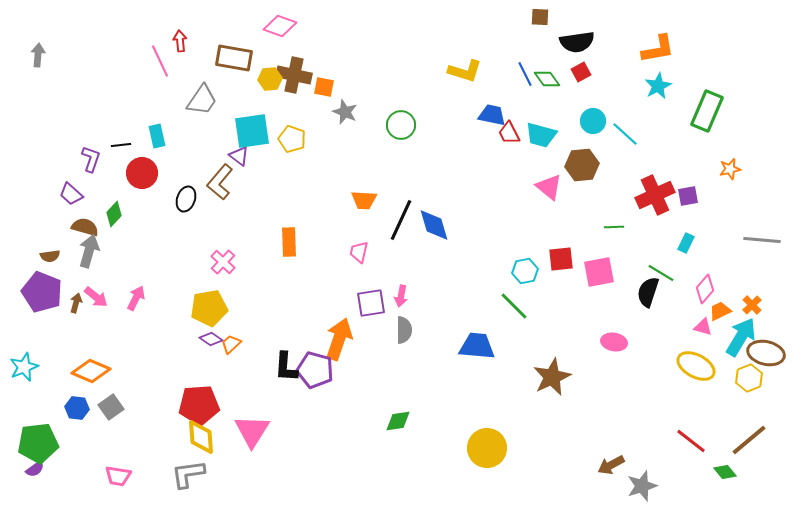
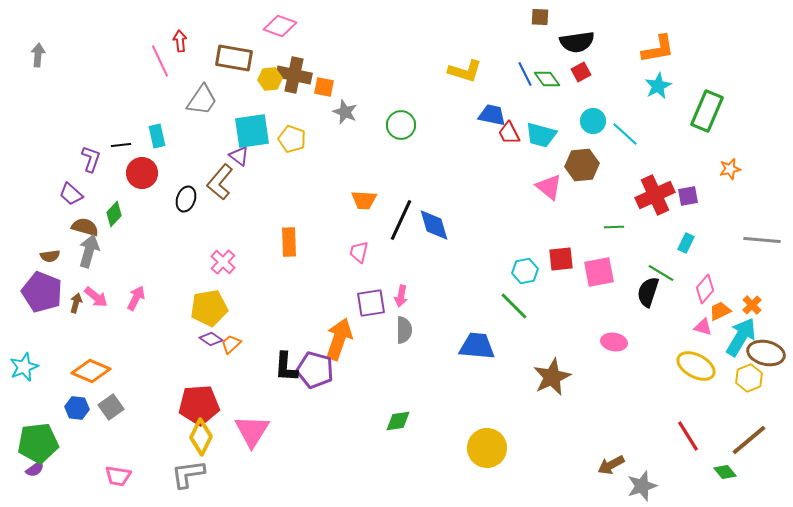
yellow diamond at (201, 437): rotated 30 degrees clockwise
red line at (691, 441): moved 3 px left, 5 px up; rotated 20 degrees clockwise
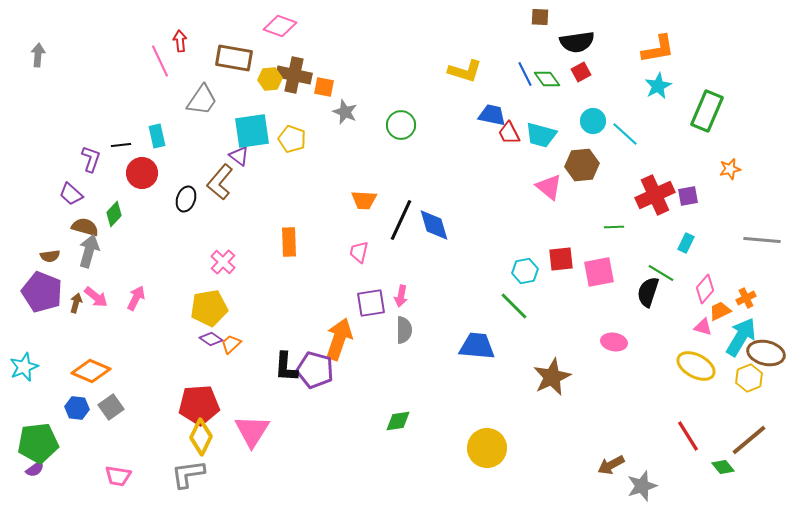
orange cross at (752, 305): moved 6 px left, 7 px up; rotated 18 degrees clockwise
green diamond at (725, 472): moved 2 px left, 5 px up
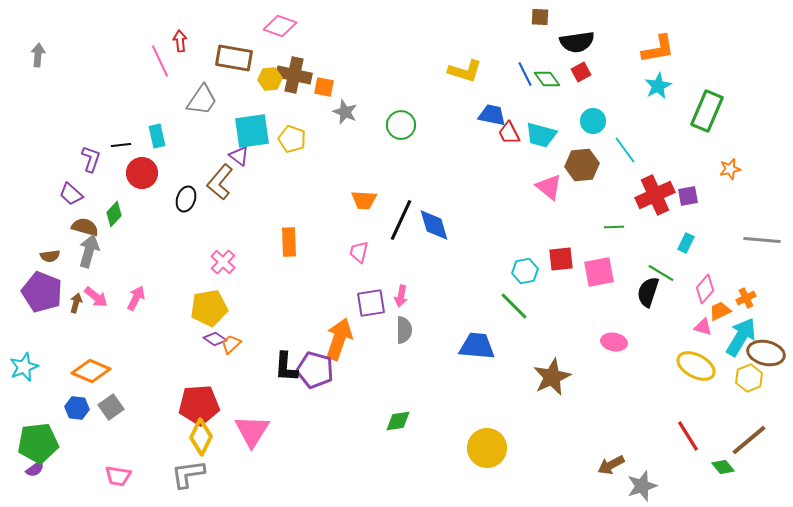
cyan line at (625, 134): moved 16 px down; rotated 12 degrees clockwise
purple diamond at (211, 339): moved 4 px right
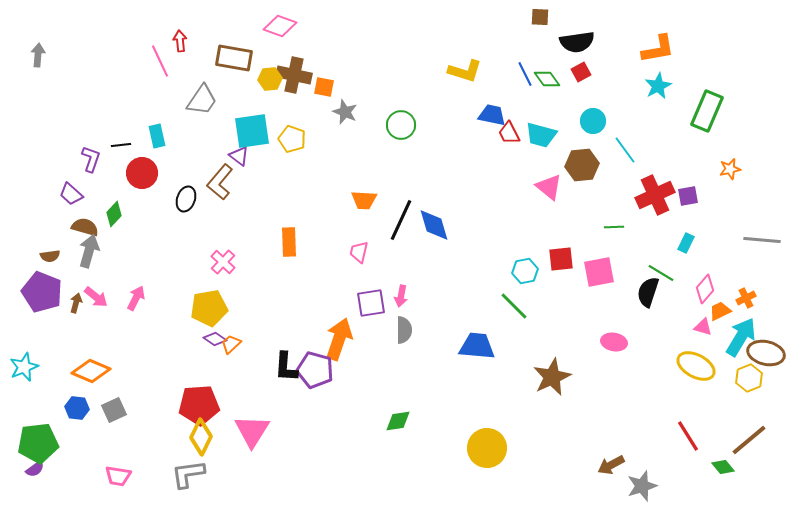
gray square at (111, 407): moved 3 px right, 3 px down; rotated 10 degrees clockwise
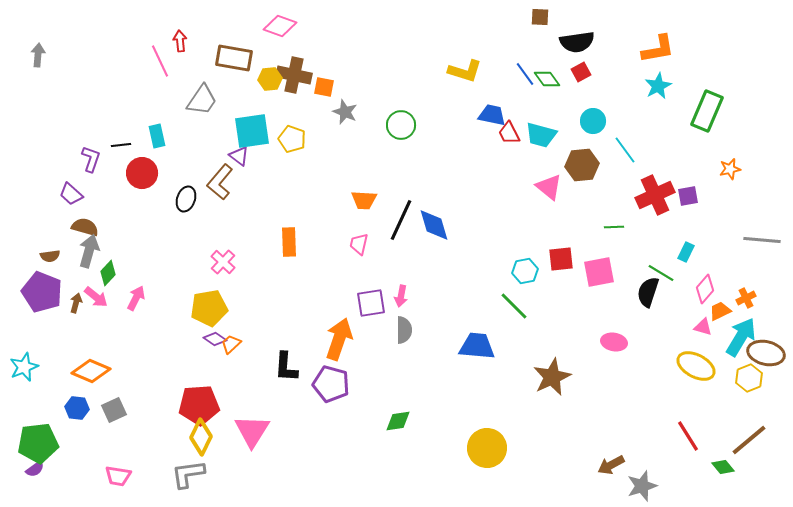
blue line at (525, 74): rotated 10 degrees counterclockwise
green diamond at (114, 214): moved 6 px left, 59 px down
cyan rectangle at (686, 243): moved 9 px down
pink trapezoid at (359, 252): moved 8 px up
purple pentagon at (315, 370): moved 16 px right, 14 px down
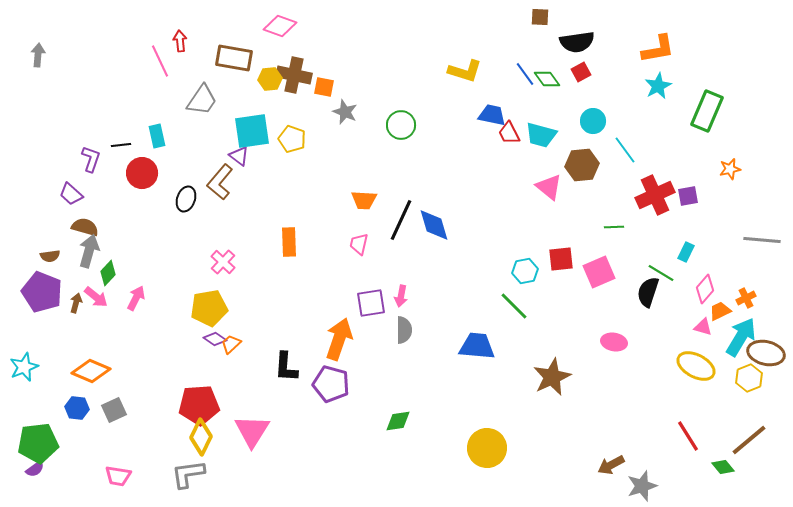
pink square at (599, 272): rotated 12 degrees counterclockwise
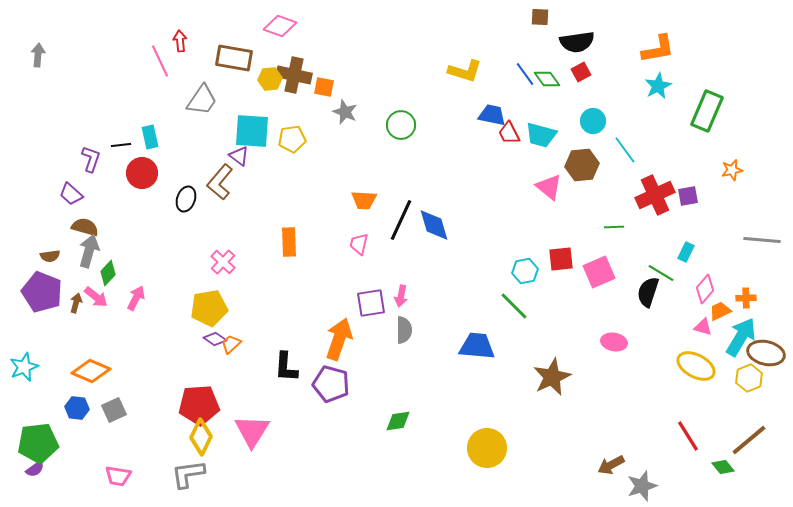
cyan square at (252, 131): rotated 12 degrees clockwise
cyan rectangle at (157, 136): moved 7 px left, 1 px down
yellow pentagon at (292, 139): rotated 28 degrees counterclockwise
orange star at (730, 169): moved 2 px right, 1 px down
orange cross at (746, 298): rotated 24 degrees clockwise
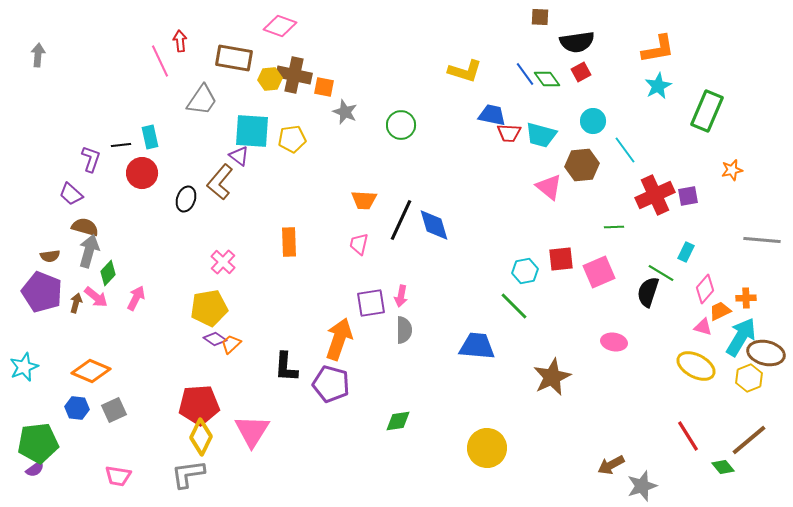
red trapezoid at (509, 133): rotated 60 degrees counterclockwise
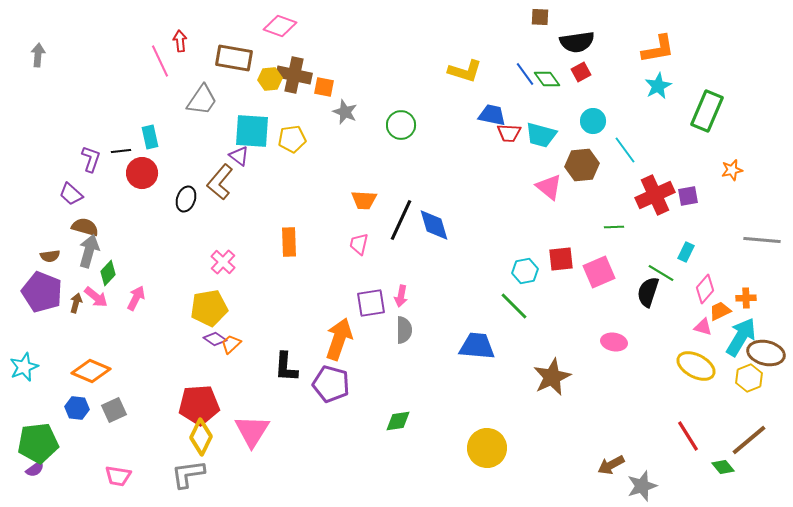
black line at (121, 145): moved 6 px down
